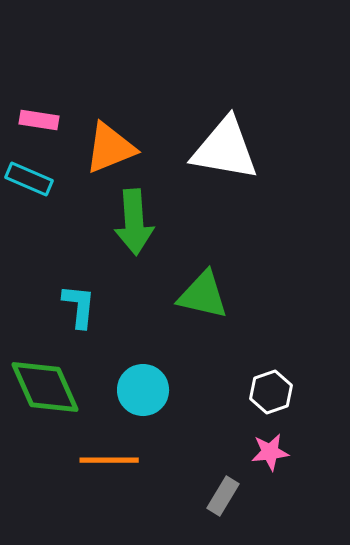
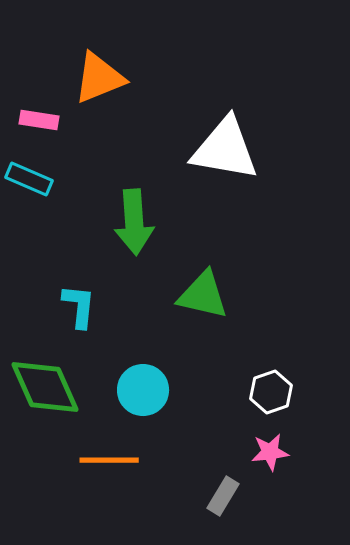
orange triangle: moved 11 px left, 70 px up
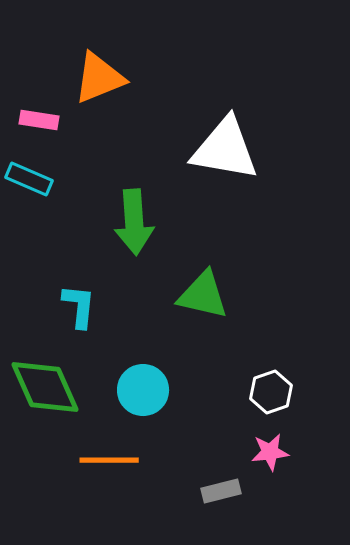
gray rectangle: moved 2 px left, 5 px up; rotated 45 degrees clockwise
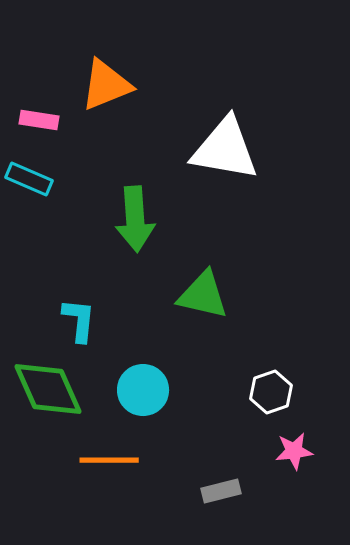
orange triangle: moved 7 px right, 7 px down
green arrow: moved 1 px right, 3 px up
cyan L-shape: moved 14 px down
green diamond: moved 3 px right, 2 px down
pink star: moved 24 px right, 1 px up
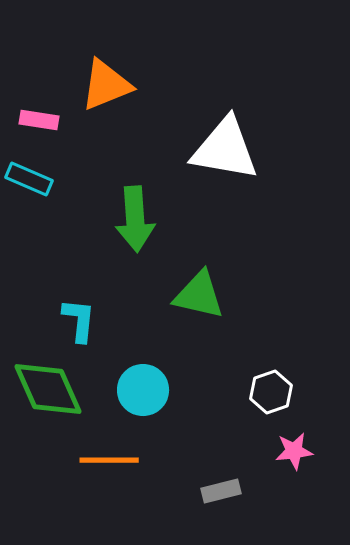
green triangle: moved 4 px left
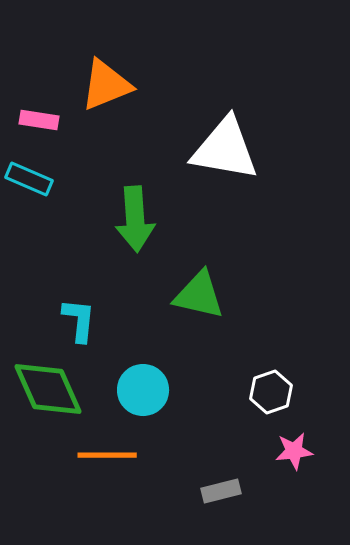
orange line: moved 2 px left, 5 px up
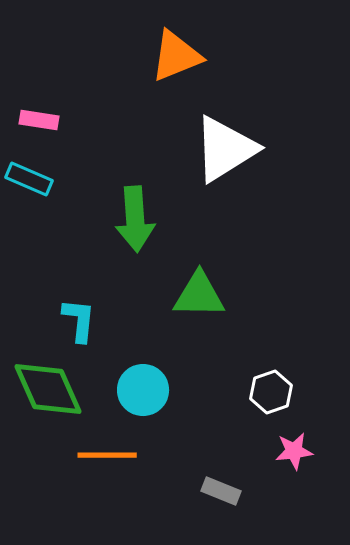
orange triangle: moved 70 px right, 29 px up
white triangle: rotated 42 degrees counterclockwise
green triangle: rotated 12 degrees counterclockwise
gray rectangle: rotated 36 degrees clockwise
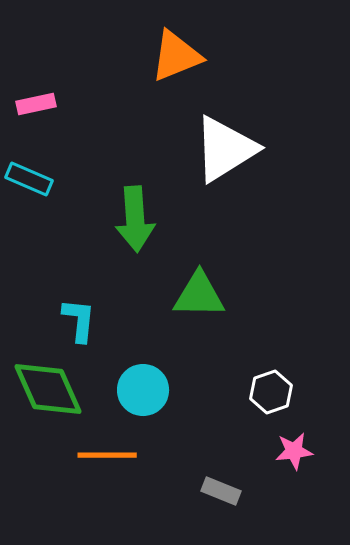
pink rectangle: moved 3 px left, 16 px up; rotated 21 degrees counterclockwise
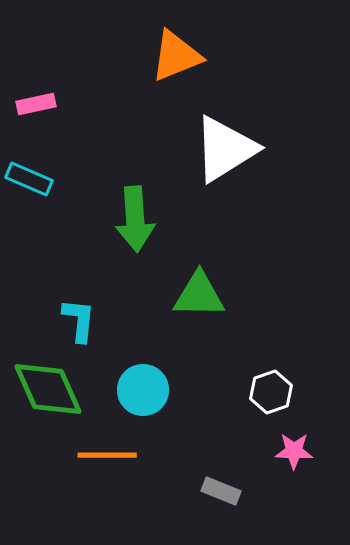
pink star: rotated 9 degrees clockwise
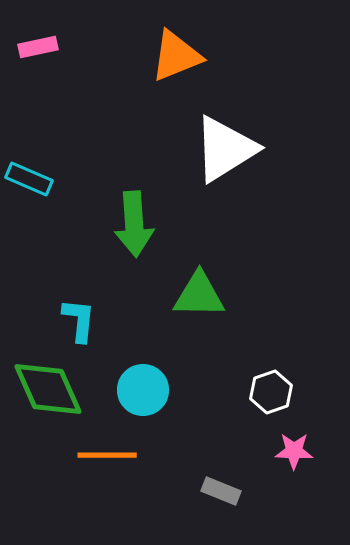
pink rectangle: moved 2 px right, 57 px up
green arrow: moved 1 px left, 5 px down
